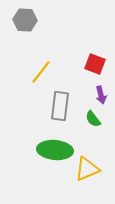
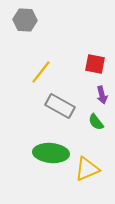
red square: rotated 10 degrees counterclockwise
purple arrow: moved 1 px right
gray rectangle: rotated 68 degrees counterclockwise
green semicircle: moved 3 px right, 3 px down
green ellipse: moved 4 px left, 3 px down
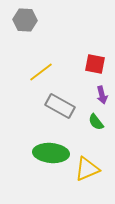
yellow line: rotated 15 degrees clockwise
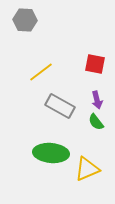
purple arrow: moved 5 px left, 5 px down
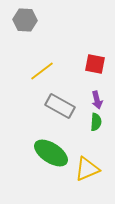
yellow line: moved 1 px right, 1 px up
green semicircle: rotated 138 degrees counterclockwise
green ellipse: rotated 28 degrees clockwise
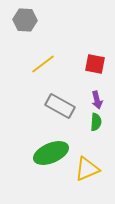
yellow line: moved 1 px right, 7 px up
green ellipse: rotated 56 degrees counterclockwise
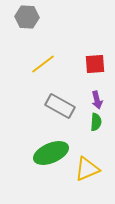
gray hexagon: moved 2 px right, 3 px up
red square: rotated 15 degrees counterclockwise
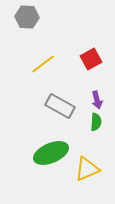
red square: moved 4 px left, 5 px up; rotated 25 degrees counterclockwise
